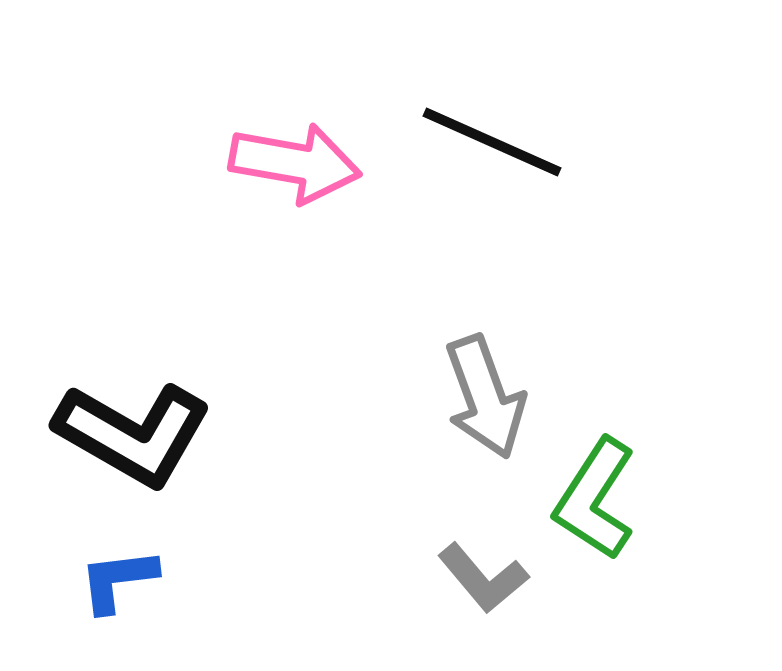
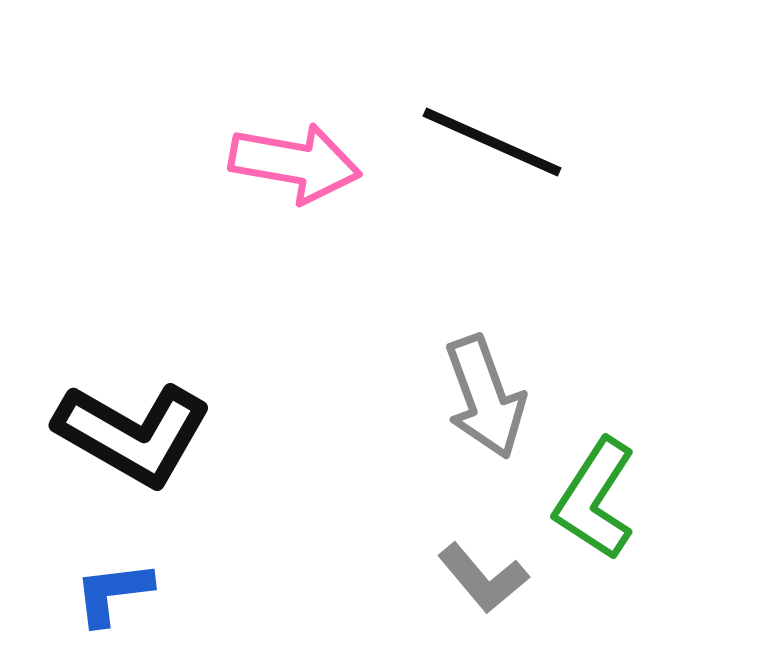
blue L-shape: moved 5 px left, 13 px down
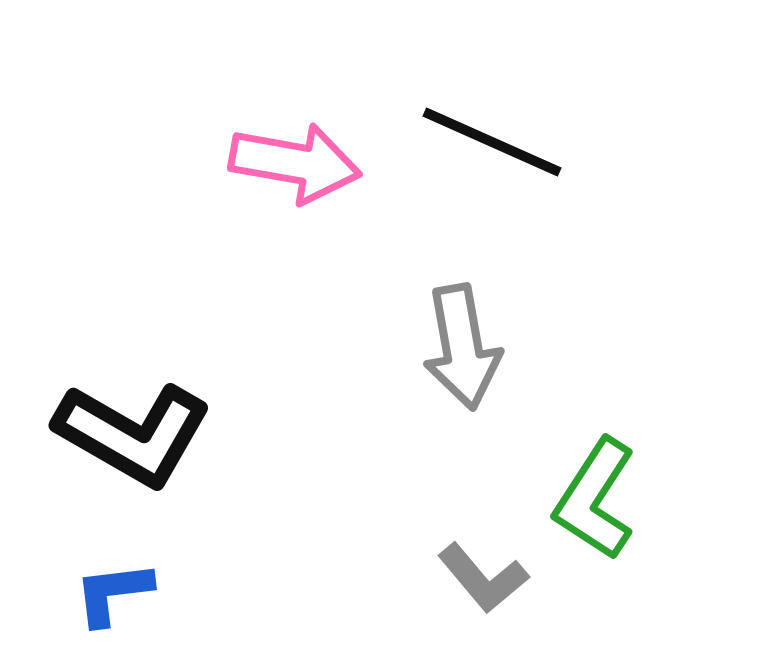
gray arrow: moved 23 px left, 50 px up; rotated 10 degrees clockwise
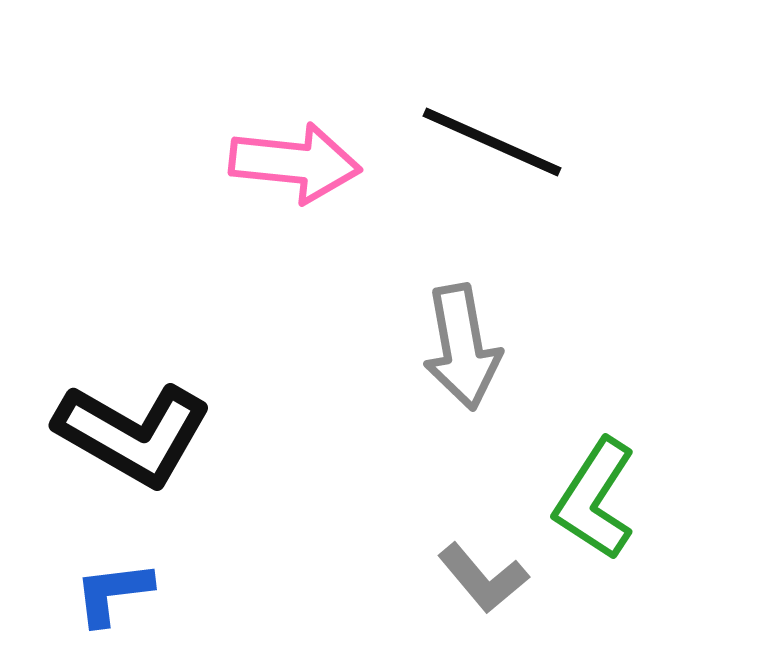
pink arrow: rotated 4 degrees counterclockwise
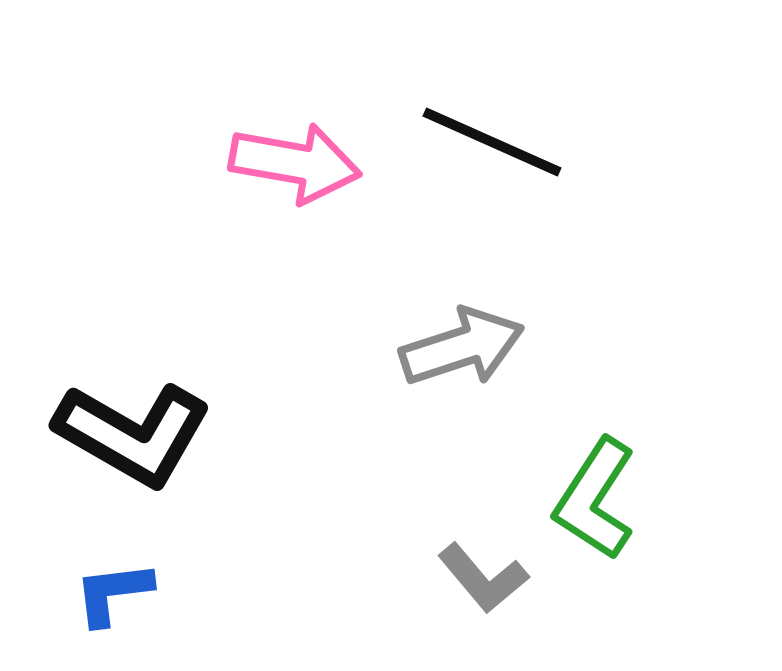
pink arrow: rotated 4 degrees clockwise
gray arrow: rotated 98 degrees counterclockwise
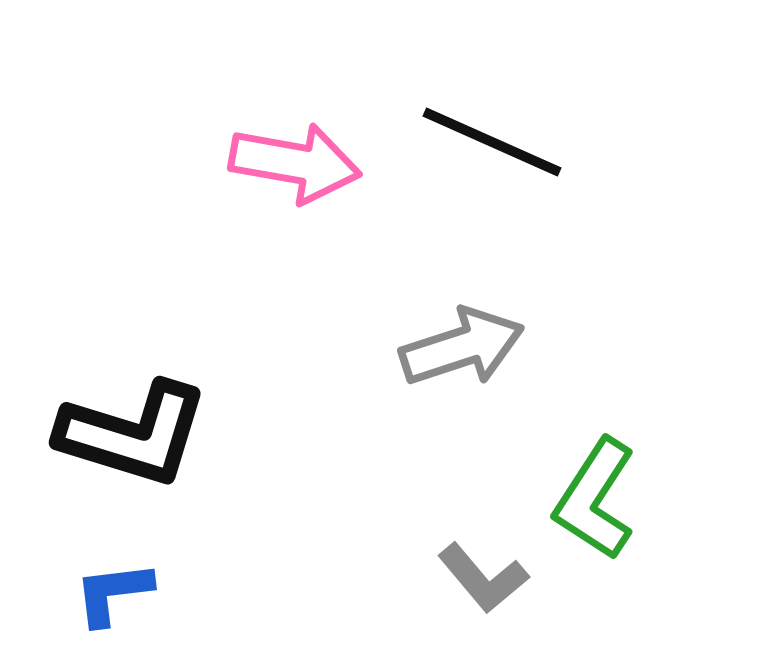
black L-shape: rotated 13 degrees counterclockwise
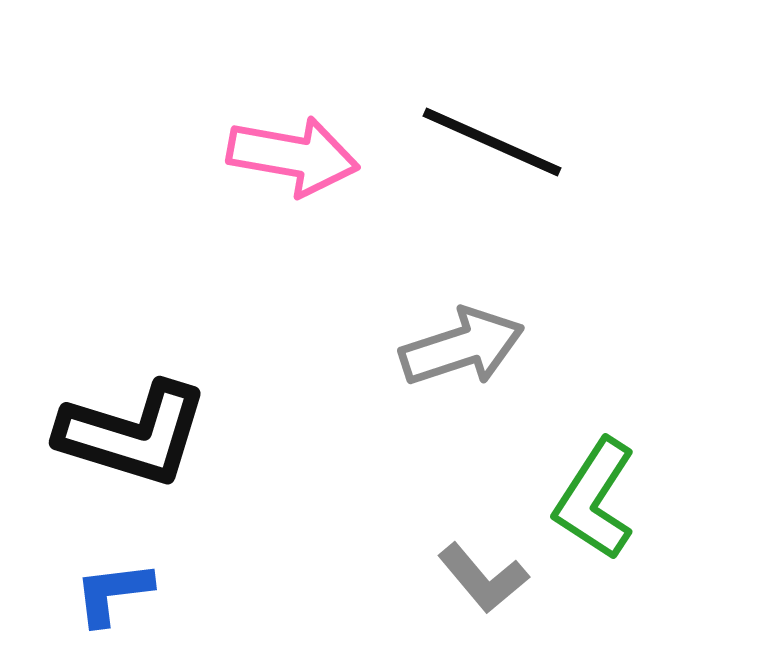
pink arrow: moved 2 px left, 7 px up
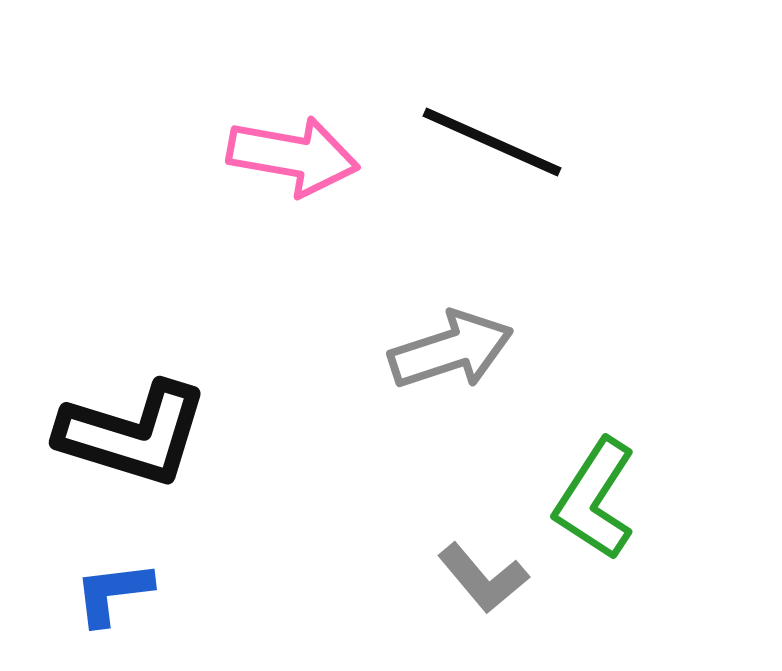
gray arrow: moved 11 px left, 3 px down
